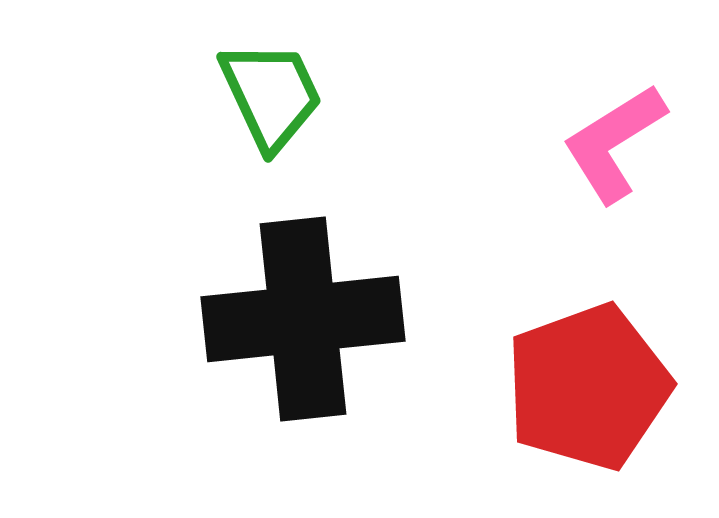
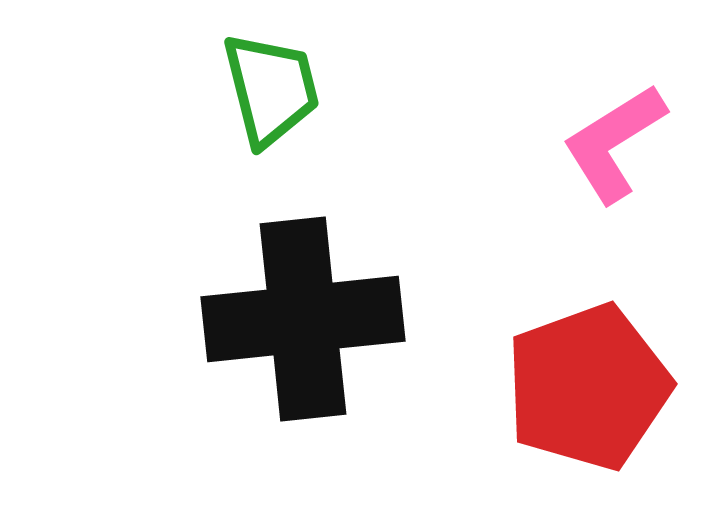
green trapezoid: moved 6 px up; rotated 11 degrees clockwise
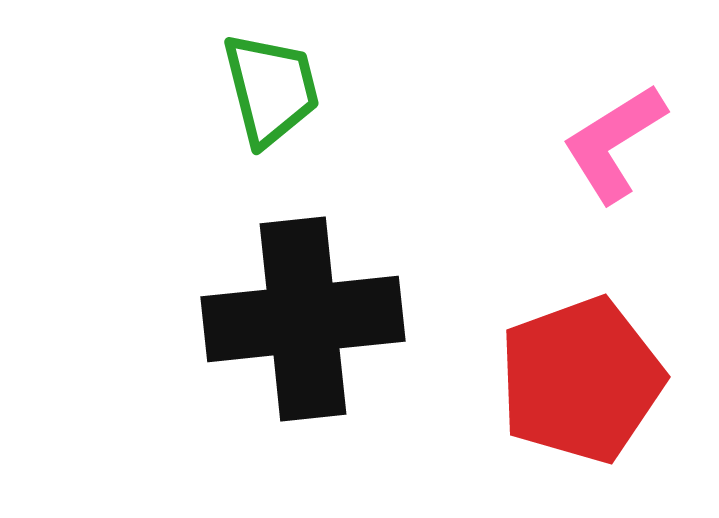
red pentagon: moved 7 px left, 7 px up
